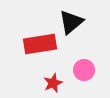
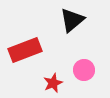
black triangle: moved 1 px right, 2 px up
red rectangle: moved 15 px left, 6 px down; rotated 12 degrees counterclockwise
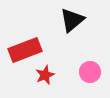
pink circle: moved 6 px right, 2 px down
red star: moved 8 px left, 8 px up
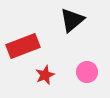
red rectangle: moved 2 px left, 4 px up
pink circle: moved 3 px left
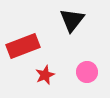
black triangle: rotated 12 degrees counterclockwise
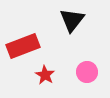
red star: rotated 18 degrees counterclockwise
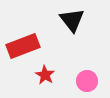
black triangle: rotated 16 degrees counterclockwise
pink circle: moved 9 px down
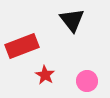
red rectangle: moved 1 px left
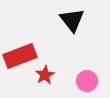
red rectangle: moved 2 px left, 10 px down
red star: rotated 12 degrees clockwise
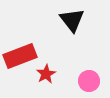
red star: moved 1 px right, 1 px up
pink circle: moved 2 px right
